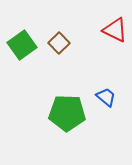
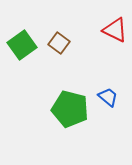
brown square: rotated 10 degrees counterclockwise
blue trapezoid: moved 2 px right
green pentagon: moved 3 px right, 4 px up; rotated 12 degrees clockwise
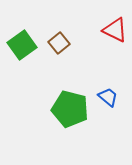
brown square: rotated 15 degrees clockwise
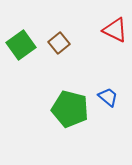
green square: moved 1 px left
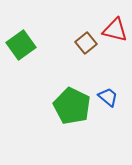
red triangle: rotated 12 degrees counterclockwise
brown square: moved 27 px right
green pentagon: moved 2 px right, 3 px up; rotated 12 degrees clockwise
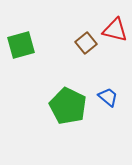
green square: rotated 20 degrees clockwise
green pentagon: moved 4 px left
